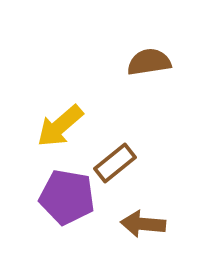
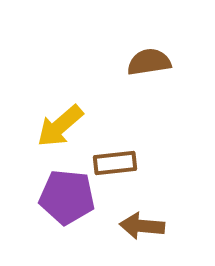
brown rectangle: rotated 33 degrees clockwise
purple pentagon: rotated 4 degrees counterclockwise
brown arrow: moved 1 px left, 2 px down
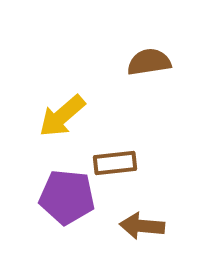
yellow arrow: moved 2 px right, 10 px up
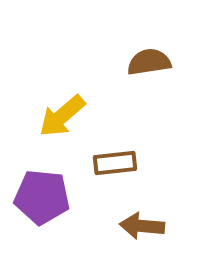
purple pentagon: moved 25 px left
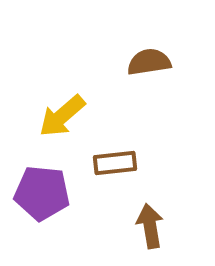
purple pentagon: moved 4 px up
brown arrow: moved 8 px right; rotated 75 degrees clockwise
